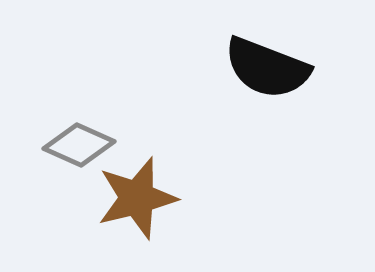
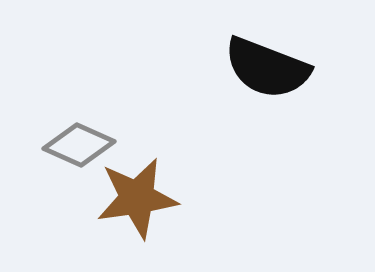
brown star: rotated 6 degrees clockwise
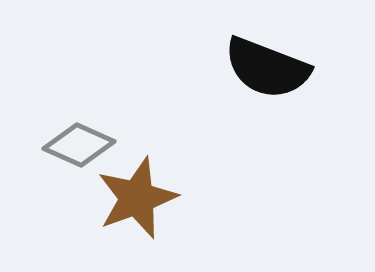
brown star: rotated 12 degrees counterclockwise
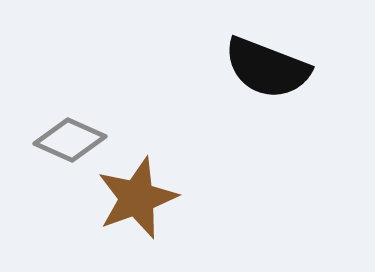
gray diamond: moved 9 px left, 5 px up
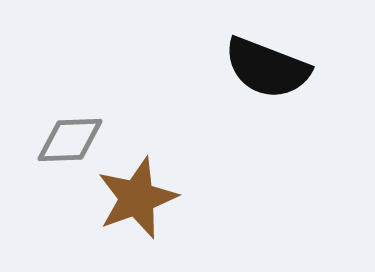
gray diamond: rotated 26 degrees counterclockwise
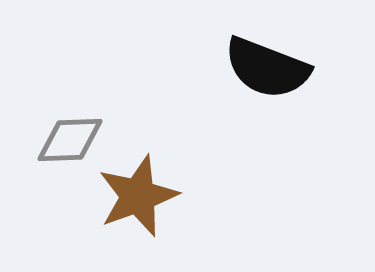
brown star: moved 1 px right, 2 px up
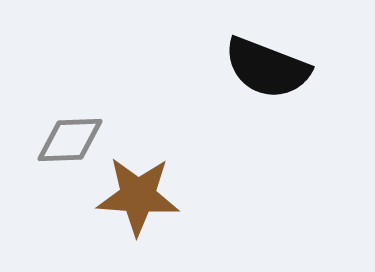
brown star: rotated 24 degrees clockwise
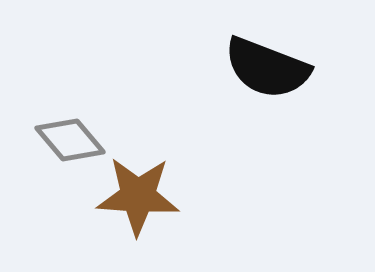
gray diamond: rotated 52 degrees clockwise
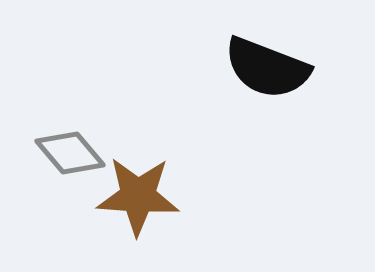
gray diamond: moved 13 px down
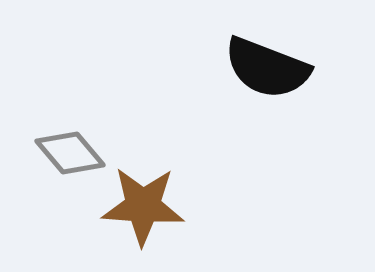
brown star: moved 5 px right, 10 px down
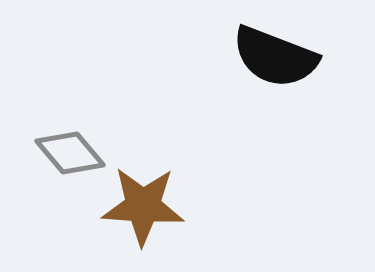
black semicircle: moved 8 px right, 11 px up
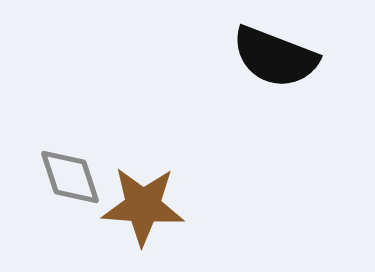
gray diamond: moved 24 px down; rotated 22 degrees clockwise
